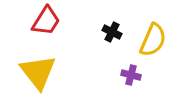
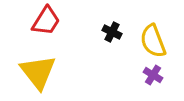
yellow semicircle: moved 1 px down; rotated 136 degrees clockwise
purple cross: moved 22 px right; rotated 18 degrees clockwise
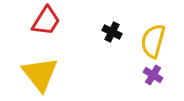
yellow semicircle: rotated 36 degrees clockwise
yellow triangle: moved 2 px right, 2 px down
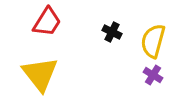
red trapezoid: moved 1 px right, 1 px down
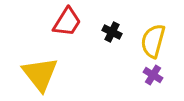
red trapezoid: moved 20 px right
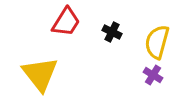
red trapezoid: moved 1 px left
yellow semicircle: moved 4 px right, 1 px down
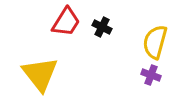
black cross: moved 10 px left, 5 px up
yellow semicircle: moved 2 px left
purple cross: moved 2 px left; rotated 12 degrees counterclockwise
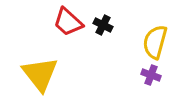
red trapezoid: moved 2 px right; rotated 100 degrees clockwise
black cross: moved 1 px right, 2 px up
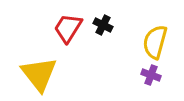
red trapezoid: moved 6 px down; rotated 80 degrees clockwise
yellow triangle: moved 1 px left
